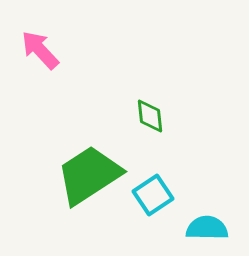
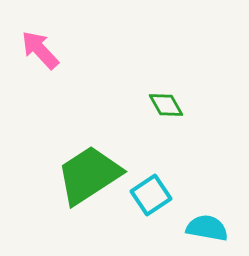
green diamond: moved 16 px right, 11 px up; rotated 24 degrees counterclockwise
cyan square: moved 2 px left
cyan semicircle: rotated 9 degrees clockwise
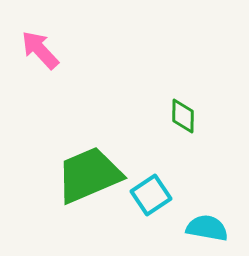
green diamond: moved 17 px right, 11 px down; rotated 30 degrees clockwise
green trapezoid: rotated 10 degrees clockwise
